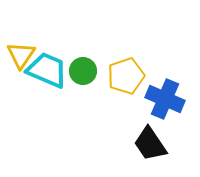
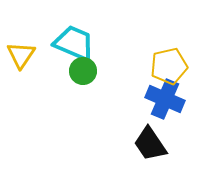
cyan trapezoid: moved 27 px right, 27 px up
yellow pentagon: moved 43 px right, 10 px up; rotated 6 degrees clockwise
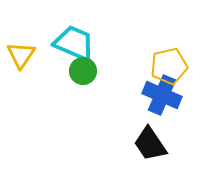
blue cross: moved 3 px left, 4 px up
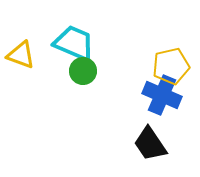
yellow triangle: rotated 44 degrees counterclockwise
yellow pentagon: moved 2 px right
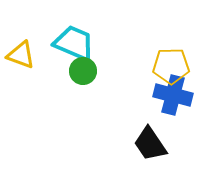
yellow pentagon: rotated 12 degrees clockwise
blue cross: moved 11 px right; rotated 9 degrees counterclockwise
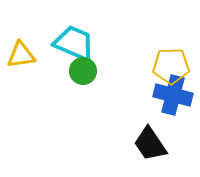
yellow triangle: rotated 28 degrees counterclockwise
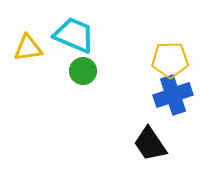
cyan trapezoid: moved 8 px up
yellow triangle: moved 7 px right, 7 px up
yellow pentagon: moved 1 px left, 6 px up
blue cross: rotated 33 degrees counterclockwise
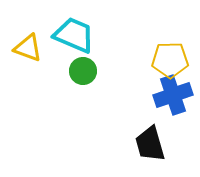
yellow triangle: rotated 28 degrees clockwise
black trapezoid: rotated 18 degrees clockwise
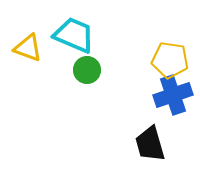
yellow pentagon: rotated 9 degrees clockwise
green circle: moved 4 px right, 1 px up
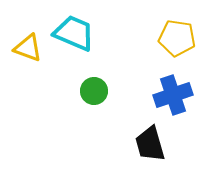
cyan trapezoid: moved 2 px up
yellow pentagon: moved 7 px right, 22 px up
green circle: moved 7 px right, 21 px down
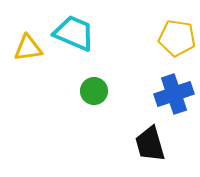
yellow triangle: rotated 28 degrees counterclockwise
blue cross: moved 1 px right, 1 px up
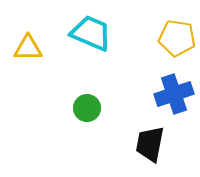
cyan trapezoid: moved 17 px right
yellow triangle: rotated 8 degrees clockwise
green circle: moved 7 px left, 17 px down
black trapezoid: rotated 27 degrees clockwise
